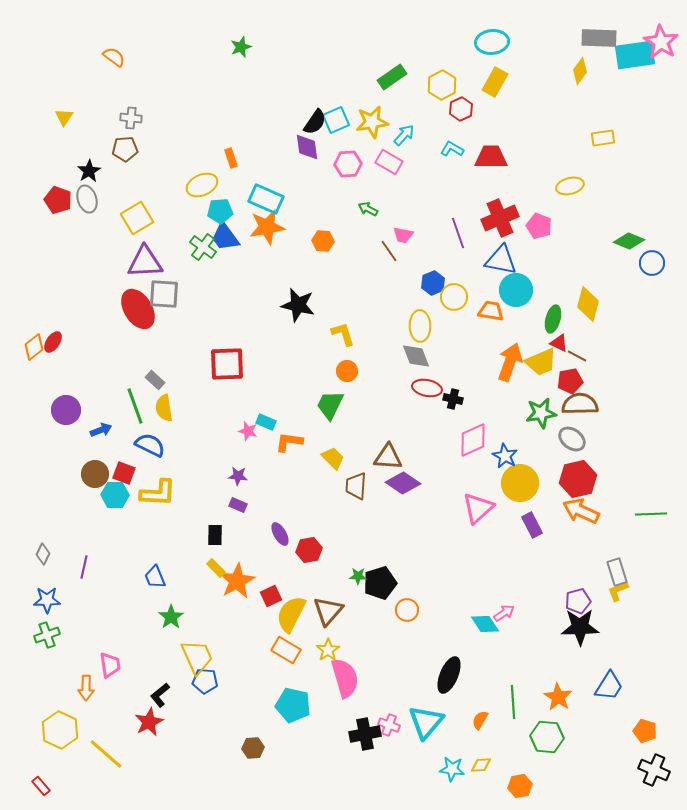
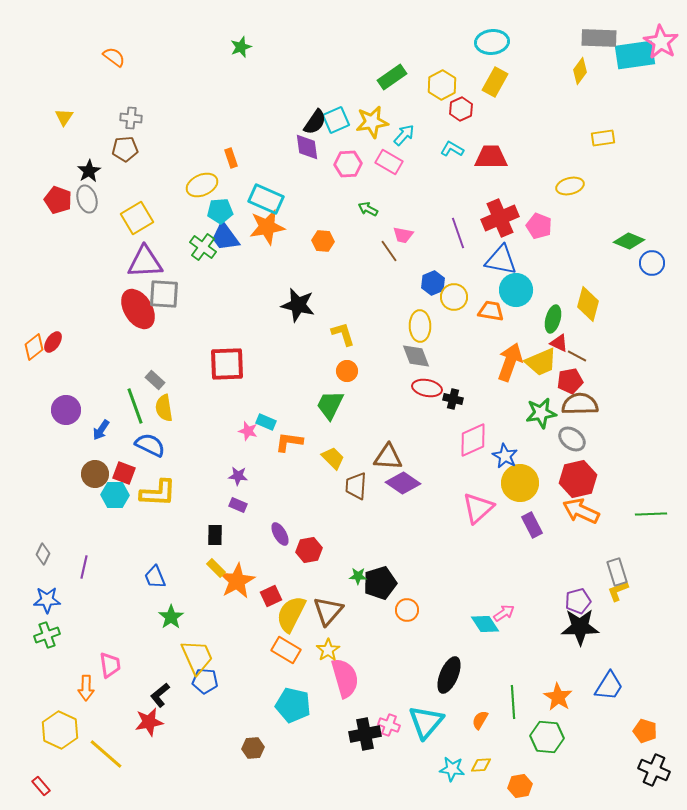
blue arrow at (101, 430): rotated 145 degrees clockwise
red star at (149, 722): rotated 16 degrees clockwise
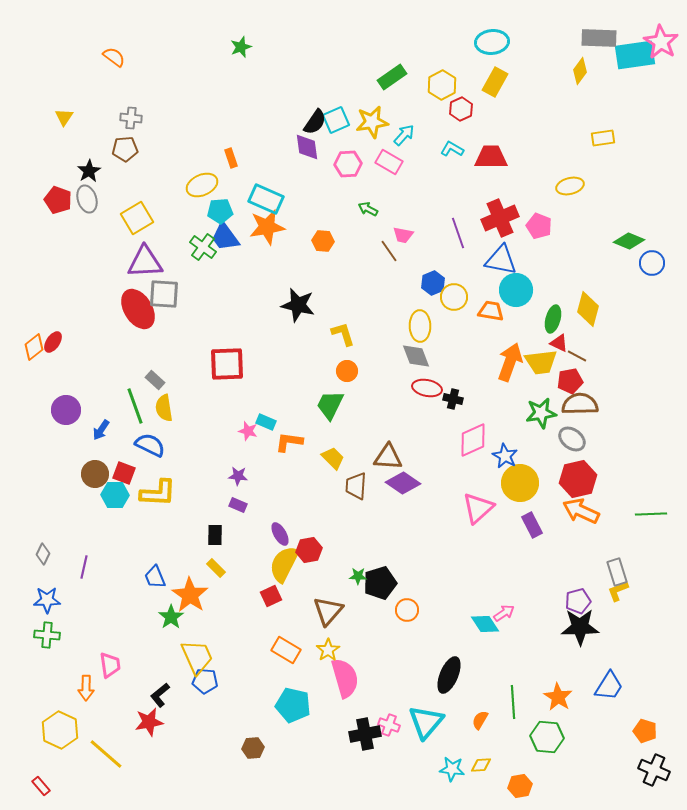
yellow diamond at (588, 304): moved 5 px down
yellow trapezoid at (541, 362): rotated 16 degrees clockwise
orange star at (237, 581): moved 47 px left, 14 px down; rotated 9 degrees counterclockwise
yellow semicircle at (291, 614): moved 7 px left, 50 px up
green cross at (47, 635): rotated 25 degrees clockwise
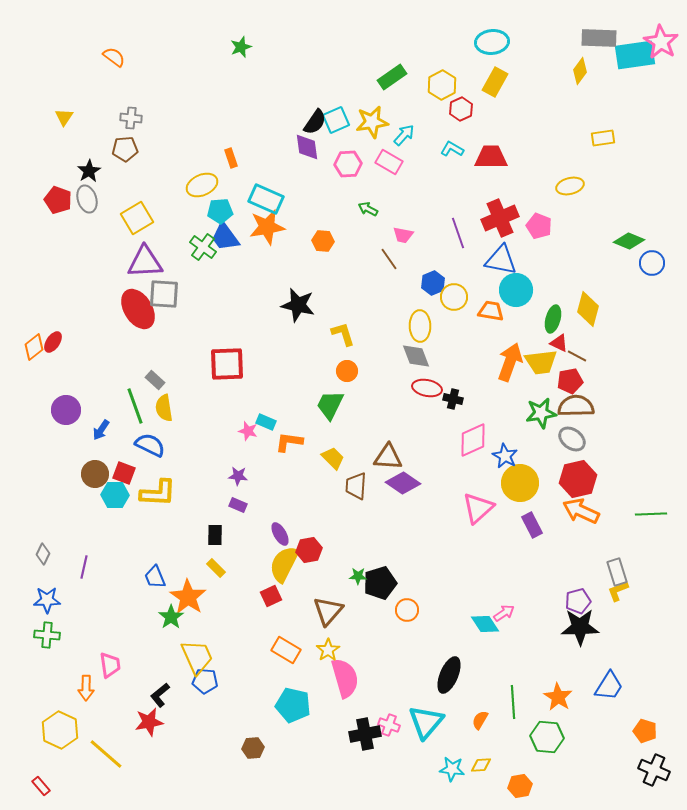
brown line at (389, 251): moved 8 px down
brown semicircle at (580, 404): moved 4 px left, 2 px down
orange star at (190, 595): moved 2 px left, 2 px down
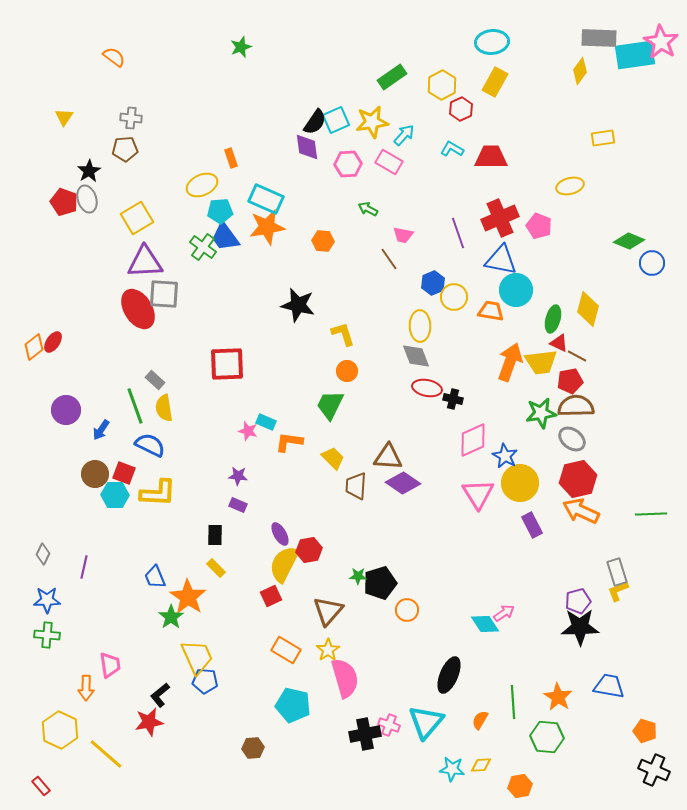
red pentagon at (58, 200): moved 6 px right, 2 px down
pink triangle at (478, 508): moved 14 px up; rotated 20 degrees counterclockwise
blue trapezoid at (609, 686): rotated 112 degrees counterclockwise
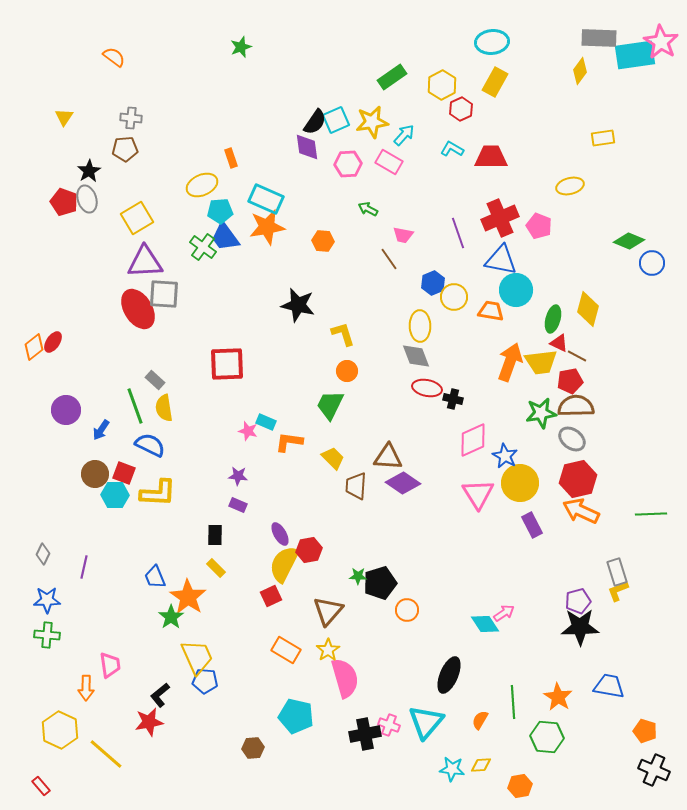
cyan pentagon at (293, 705): moved 3 px right, 11 px down
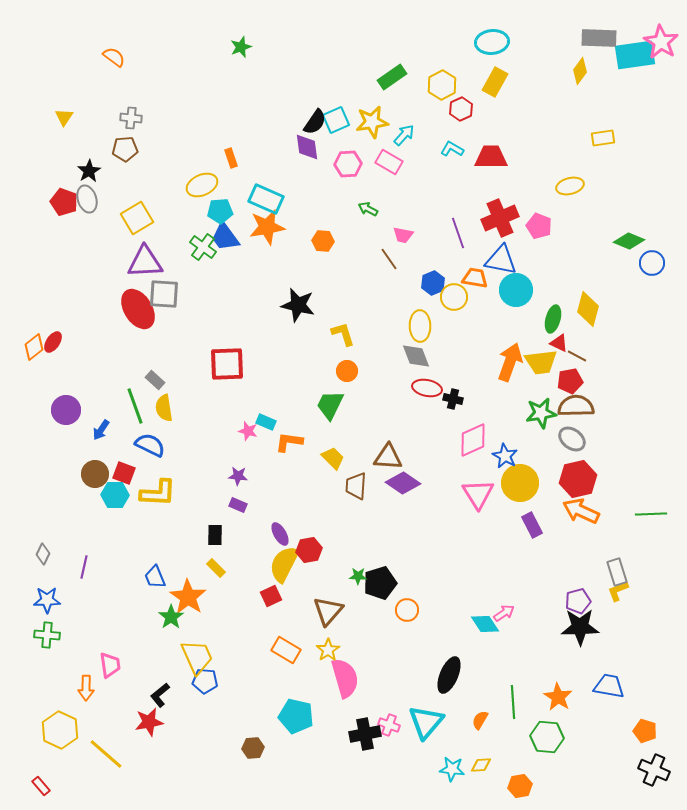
orange trapezoid at (491, 311): moved 16 px left, 33 px up
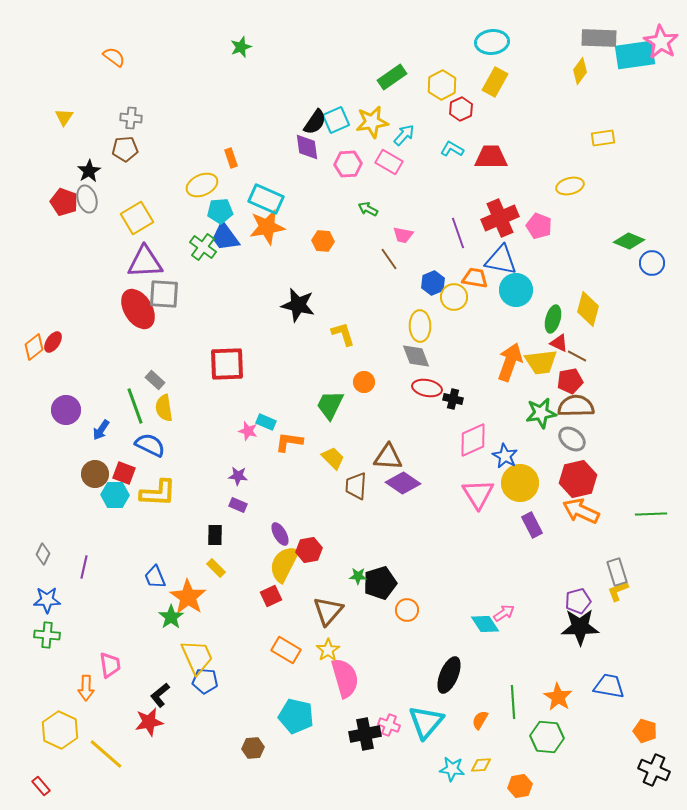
orange circle at (347, 371): moved 17 px right, 11 px down
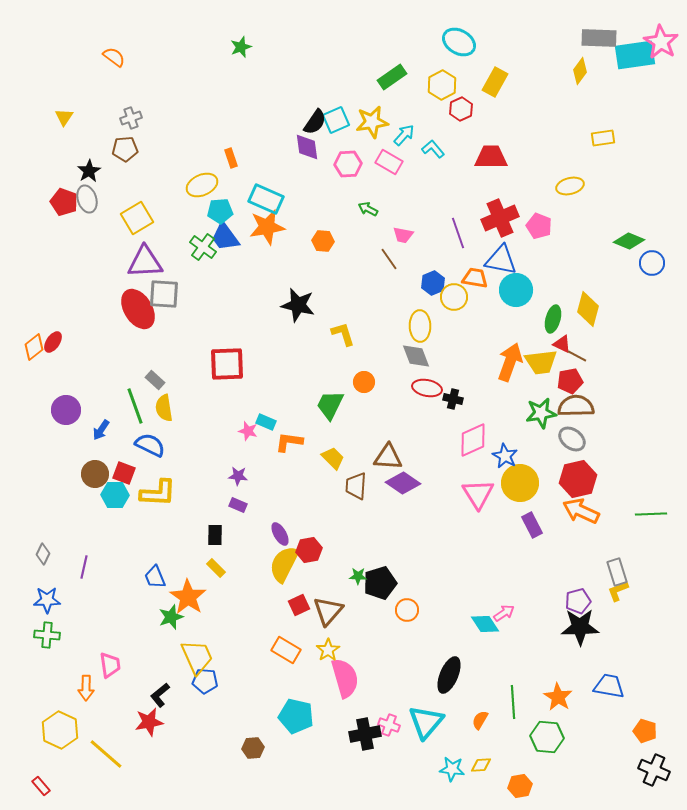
cyan ellipse at (492, 42): moved 33 px left; rotated 36 degrees clockwise
gray cross at (131, 118): rotated 25 degrees counterclockwise
cyan L-shape at (452, 149): moved 19 px left; rotated 20 degrees clockwise
red triangle at (559, 343): moved 3 px right, 1 px down
red square at (271, 596): moved 28 px right, 9 px down
green star at (171, 617): rotated 15 degrees clockwise
